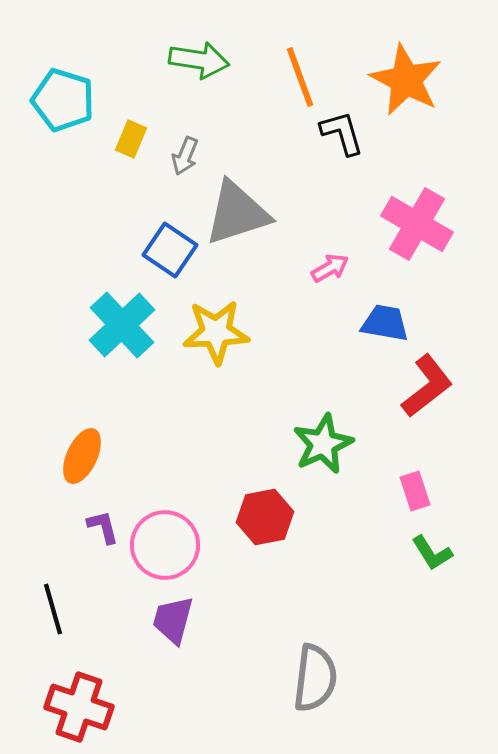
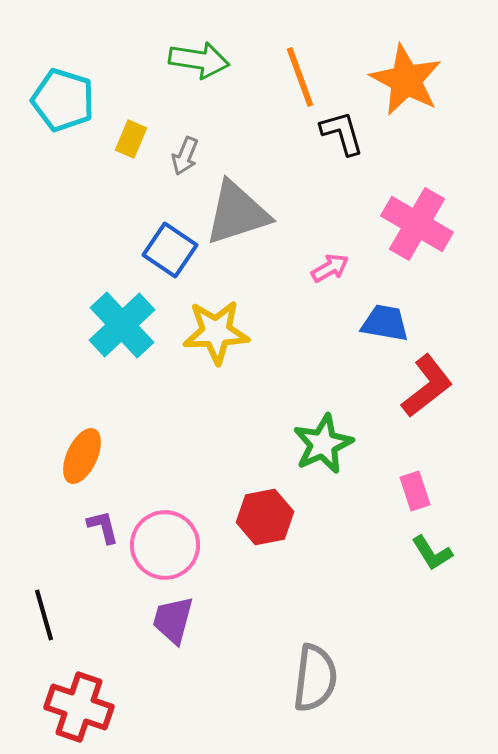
black line: moved 9 px left, 6 px down
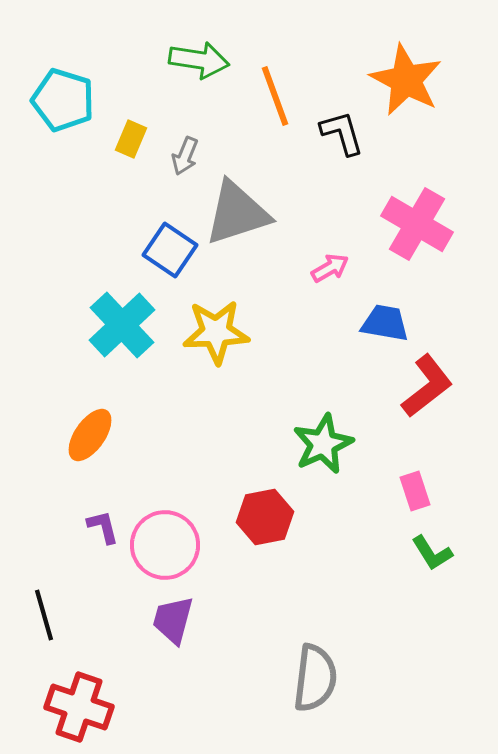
orange line: moved 25 px left, 19 px down
orange ellipse: moved 8 px right, 21 px up; rotated 10 degrees clockwise
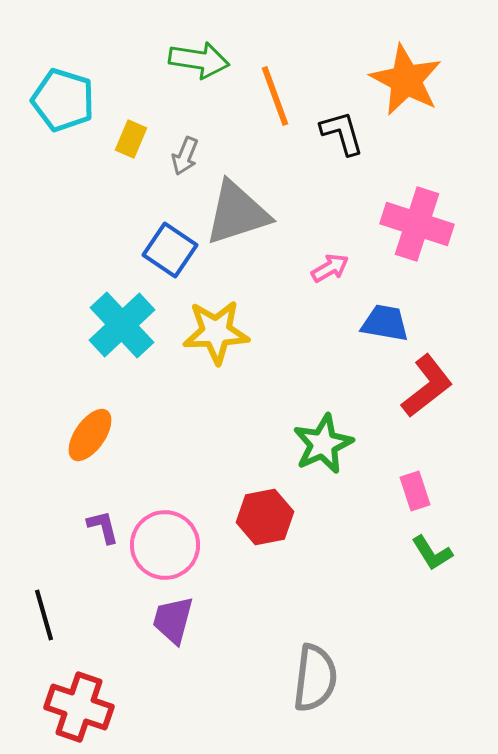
pink cross: rotated 12 degrees counterclockwise
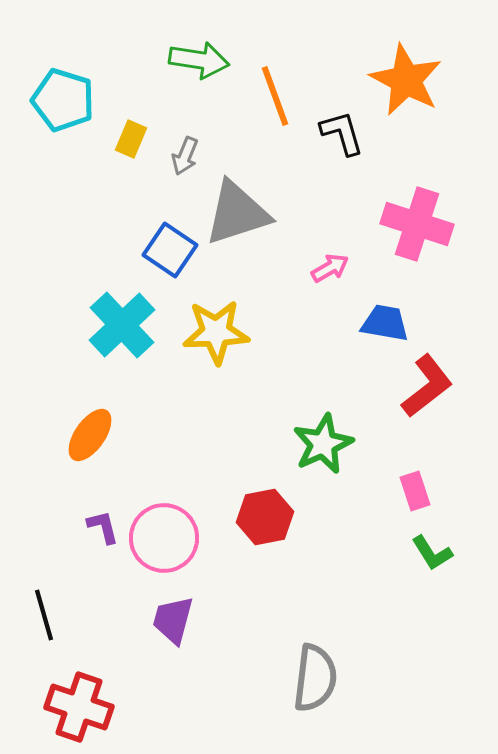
pink circle: moved 1 px left, 7 px up
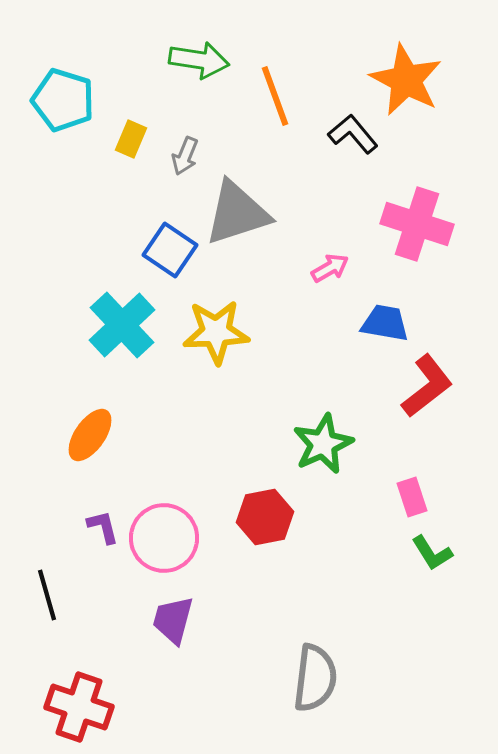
black L-shape: moved 11 px right, 1 px down; rotated 24 degrees counterclockwise
pink rectangle: moved 3 px left, 6 px down
black line: moved 3 px right, 20 px up
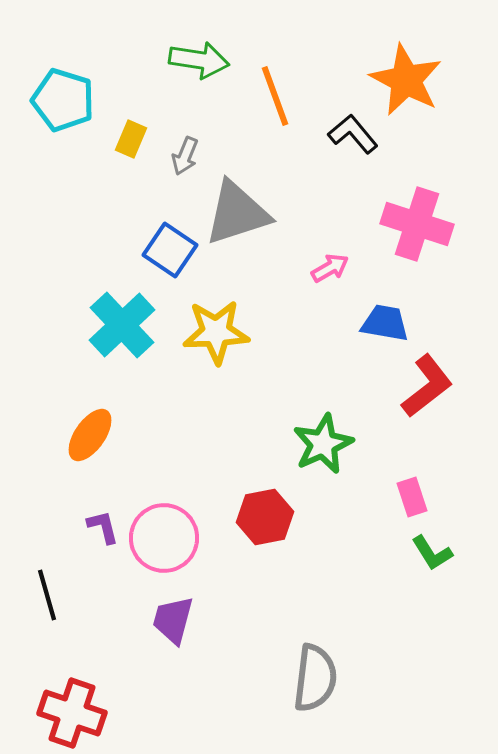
red cross: moved 7 px left, 6 px down
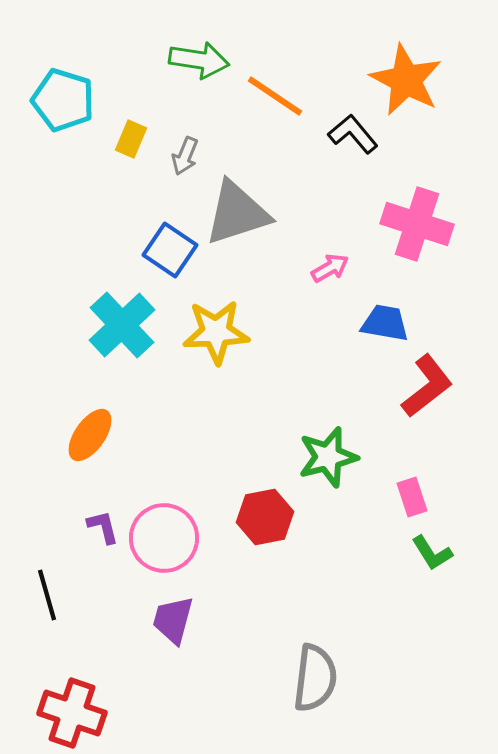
orange line: rotated 36 degrees counterclockwise
green star: moved 5 px right, 13 px down; rotated 10 degrees clockwise
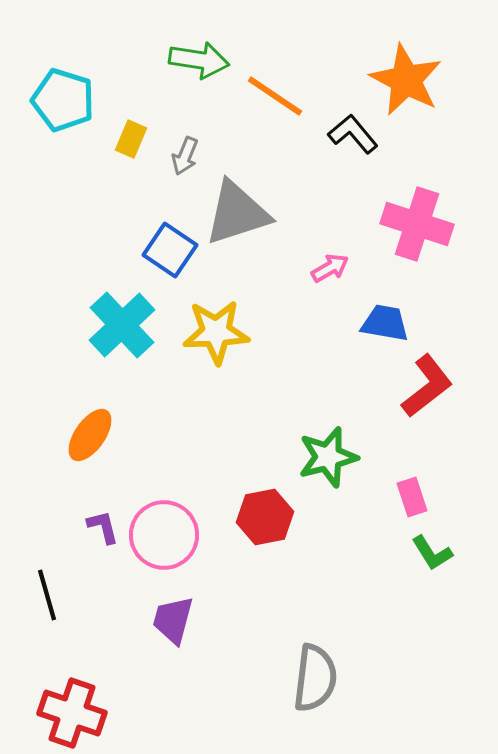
pink circle: moved 3 px up
